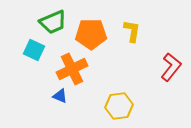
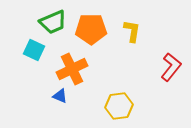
orange pentagon: moved 5 px up
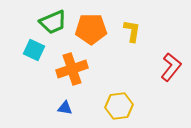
orange cross: rotated 8 degrees clockwise
blue triangle: moved 5 px right, 12 px down; rotated 14 degrees counterclockwise
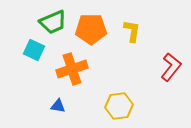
blue triangle: moved 7 px left, 2 px up
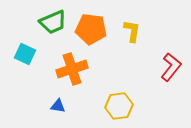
orange pentagon: rotated 8 degrees clockwise
cyan square: moved 9 px left, 4 px down
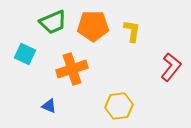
orange pentagon: moved 2 px right, 3 px up; rotated 8 degrees counterclockwise
blue triangle: moved 9 px left; rotated 14 degrees clockwise
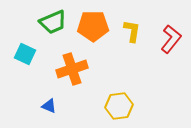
red L-shape: moved 28 px up
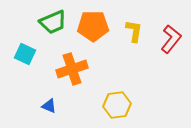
yellow L-shape: moved 2 px right
yellow hexagon: moved 2 px left, 1 px up
